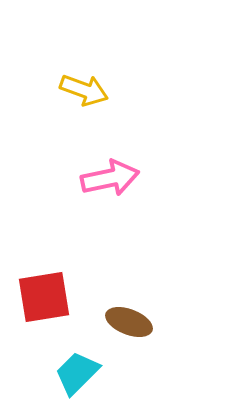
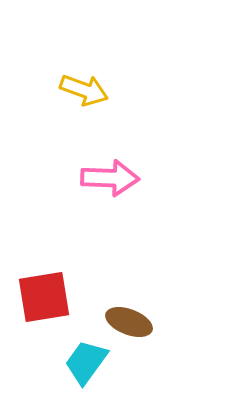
pink arrow: rotated 14 degrees clockwise
cyan trapezoid: moved 9 px right, 11 px up; rotated 9 degrees counterclockwise
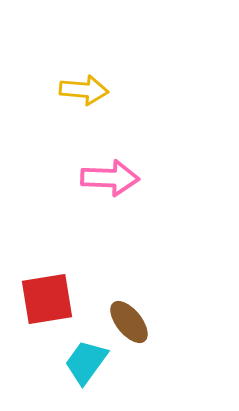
yellow arrow: rotated 15 degrees counterclockwise
red square: moved 3 px right, 2 px down
brown ellipse: rotated 30 degrees clockwise
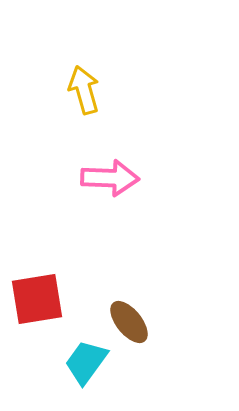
yellow arrow: rotated 111 degrees counterclockwise
red square: moved 10 px left
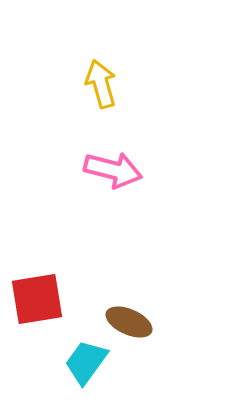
yellow arrow: moved 17 px right, 6 px up
pink arrow: moved 3 px right, 8 px up; rotated 12 degrees clockwise
brown ellipse: rotated 27 degrees counterclockwise
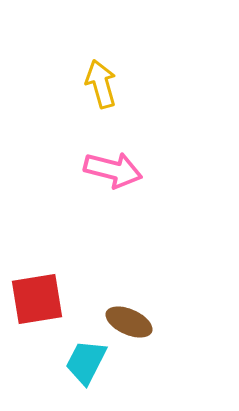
cyan trapezoid: rotated 9 degrees counterclockwise
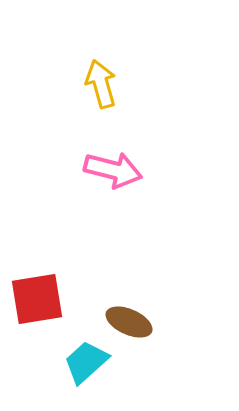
cyan trapezoid: rotated 21 degrees clockwise
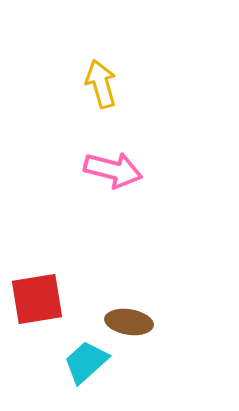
brown ellipse: rotated 15 degrees counterclockwise
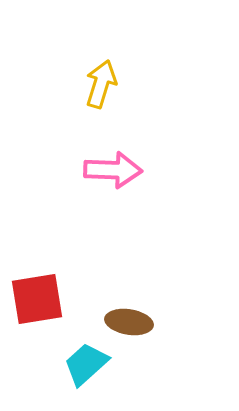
yellow arrow: rotated 33 degrees clockwise
pink arrow: rotated 12 degrees counterclockwise
cyan trapezoid: moved 2 px down
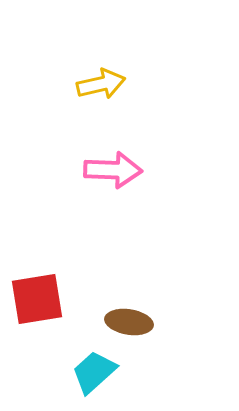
yellow arrow: rotated 60 degrees clockwise
cyan trapezoid: moved 8 px right, 8 px down
